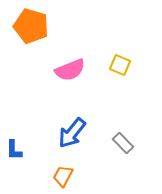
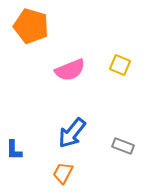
gray rectangle: moved 3 px down; rotated 25 degrees counterclockwise
orange trapezoid: moved 3 px up
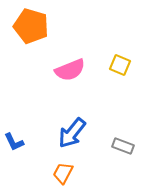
blue L-shape: moved 8 px up; rotated 25 degrees counterclockwise
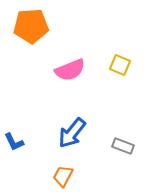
orange pentagon: rotated 20 degrees counterclockwise
orange trapezoid: moved 3 px down
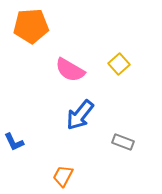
yellow square: moved 1 px left, 1 px up; rotated 25 degrees clockwise
pink semicircle: rotated 52 degrees clockwise
blue arrow: moved 8 px right, 18 px up
gray rectangle: moved 4 px up
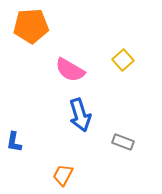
yellow square: moved 4 px right, 4 px up
blue arrow: rotated 56 degrees counterclockwise
blue L-shape: rotated 35 degrees clockwise
orange trapezoid: moved 1 px up
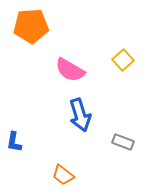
orange trapezoid: rotated 80 degrees counterclockwise
